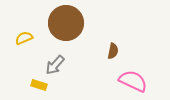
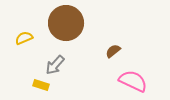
brown semicircle: rotated 140 degrees counterclockwise
yellow rectangle: moved 2 px right
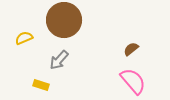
brown circle: moved 2 px left, 3 px up
brown semicircle: moved 18 px right, 2 px up
gray arrow: moved 4 px right, 5 px up
pink semicircle: rotated 24 degrees clockwise
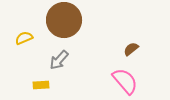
pink semicircle: moved 8 px left
yellow rectangle: rotated 21 degrees counterclockwise
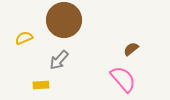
pink semicircle: moved 2 px left, 2 px up
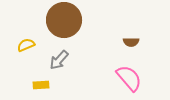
yellow semicircle: moved 2 px right, 7 px down
brown semicircle: moved 7 px up; rotated 140 degrees counterclockwise
pink semicircle: moved 6 px right, 1 px up
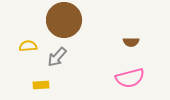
yellow semicircle: moved 2 px right, 1 px down; rotated 18 degrees clockwise
gray arrow: moved 2 px left, 3 px up
pink semicircle: moved 1 px right; rotated 116 degrees clockwise
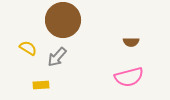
brown circle: moved 1 px left
yellow semicircle: moved 2 px down; rotated 36 degrees clockwise
pink semicircle: moved 1 px left, 1 px up
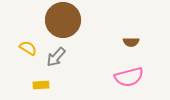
gray arrow: moved 1 px left
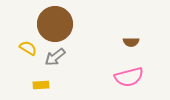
brown circle: moved 8 px left, 4 px down
gray arrow: moved 1 px left; rotated 10 degrees clockwise
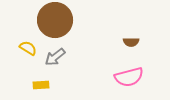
brown circle: moved 4 px up
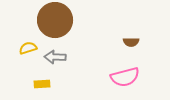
yellow semicircle: rotated 48 degrees counterclockwise
gray arrow: rotated 40 degrees clockwise
pink semicircle: moved 4 px left
yellow rectangle: moved 1 px right, 1 px up
